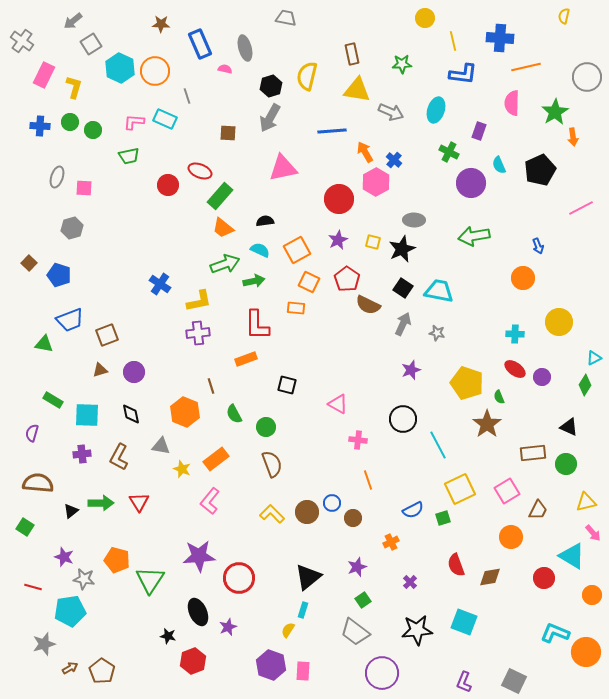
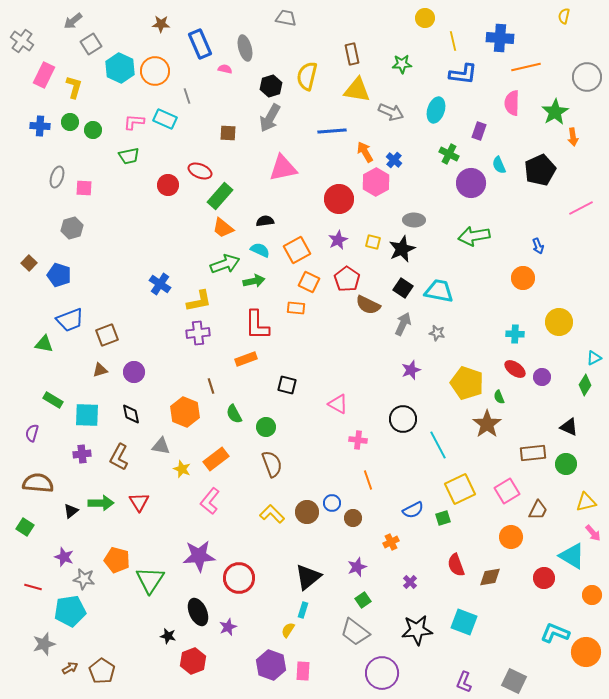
green cross at (449, 152): moved 2 px down
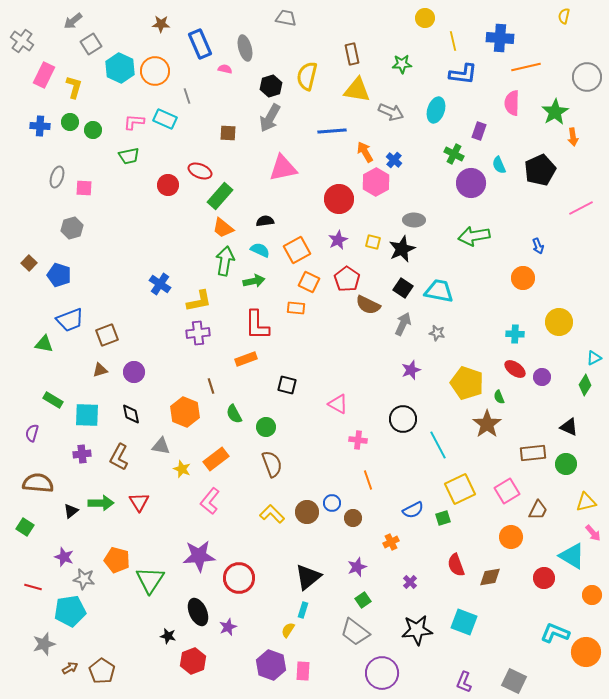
green cross at (449, 154): moved 5 px right
green arrow at (225, 264): moved 3 px up; rotated 60 degrees counterclockwise
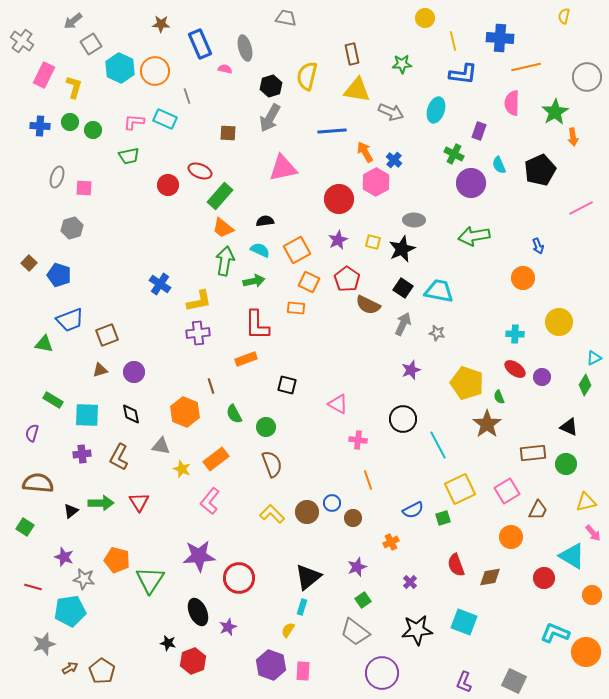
cyan rectangle at (303, 610): moved 1 px left, 3 px up
black star at (168, 636): moved 7 px down
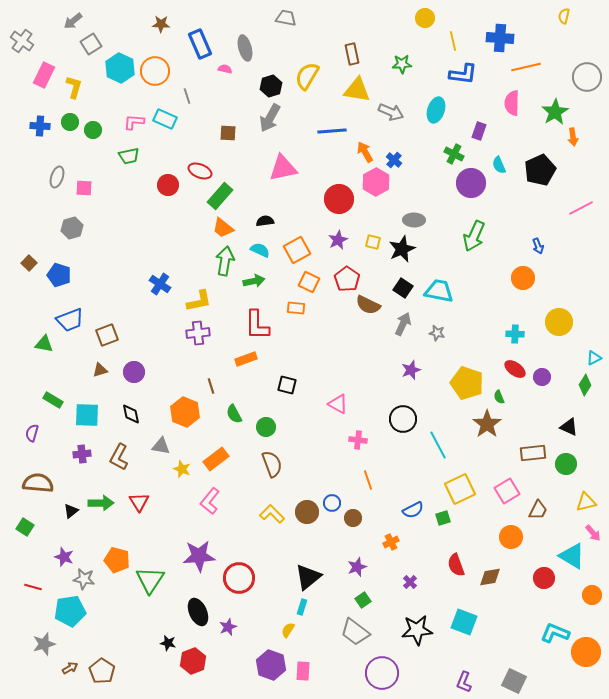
yellow semicircle at (307, 76): rotated 16 degrees clockwise
green arrow at (474, 236): rotated 56 degrees counterclockwise
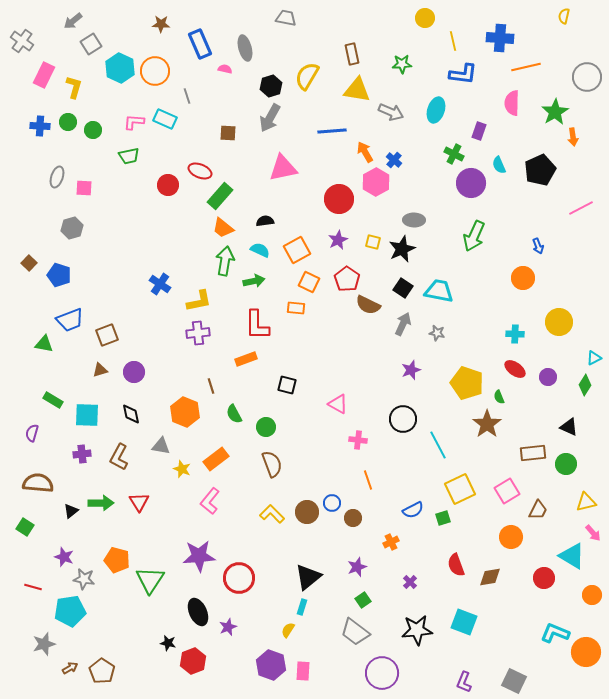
green circle at (70, 122): moved 2 px left
purple circle at (542, 377): moved 6 px right
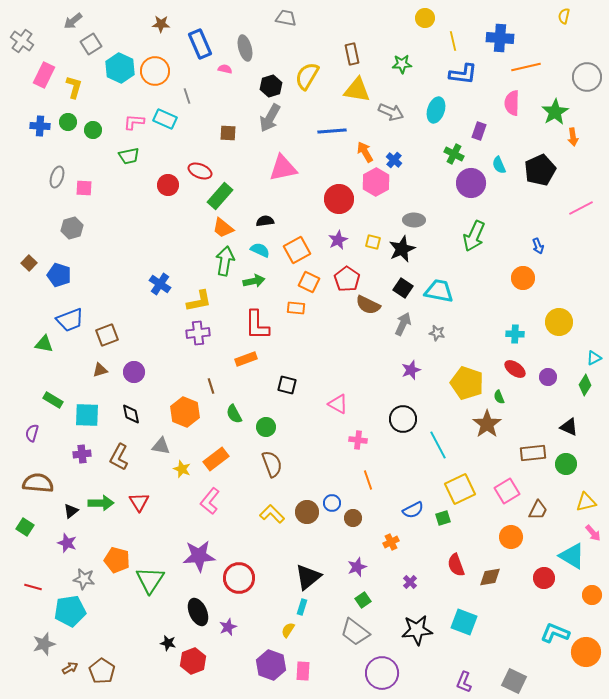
purple star at (64, 557): moved 3 px right, 14 px up
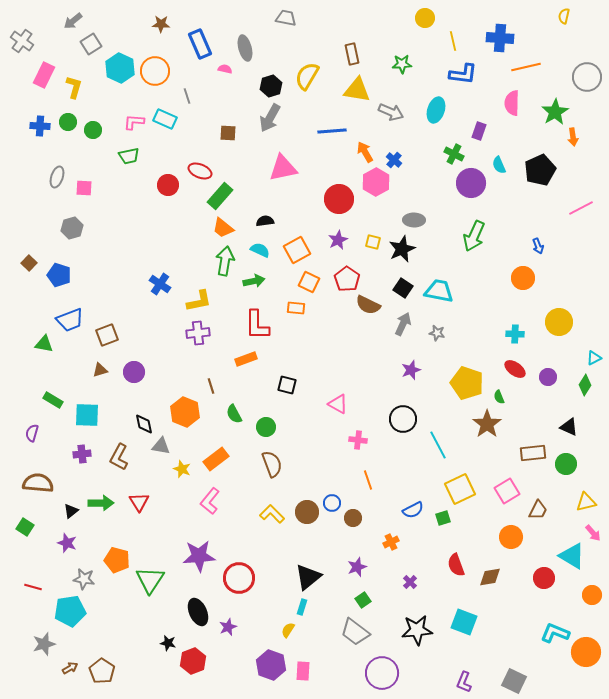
black diamond at (131, 414): moved 13 px right, 10 px down
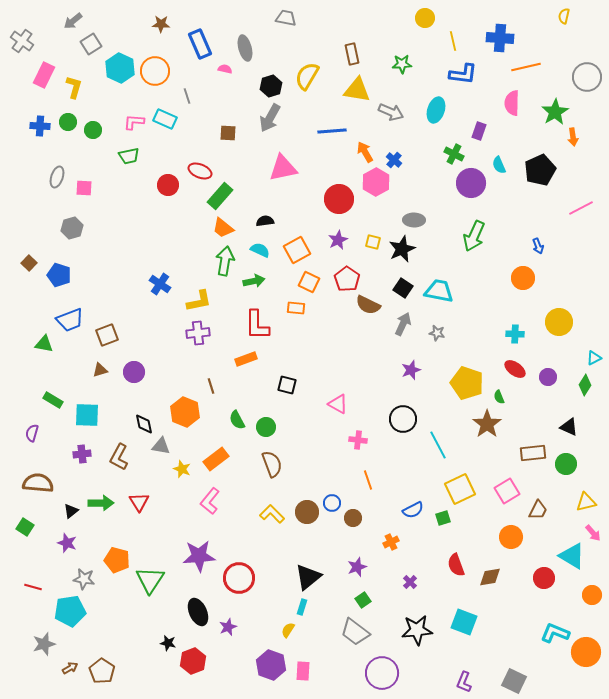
green semicircle at (234, 414): moved 3 px right, 6 px down
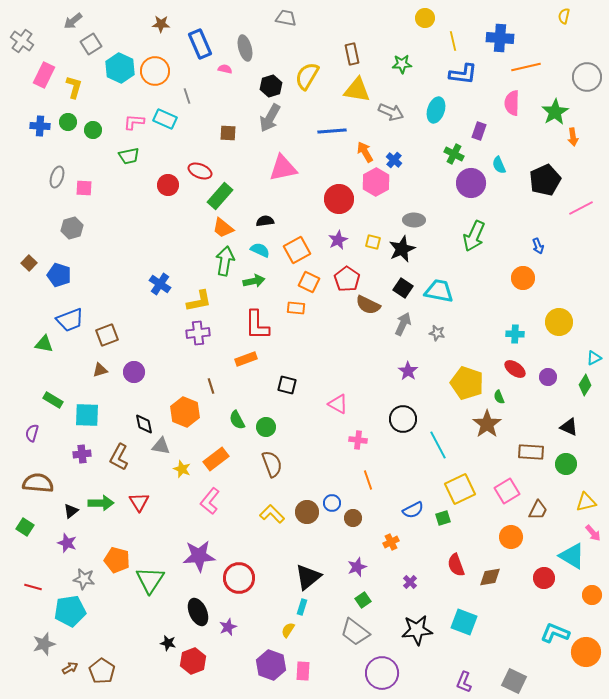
black pentagon at (540, 170): moved 5 px right, 10 px down
purple star at (411, 370): moved 3 px left, 1 px down; rotated 18 degrees counterclockwise
brown rectangle at (533, 453): moved 2 px left, 1 px up; rotated 10 degrees clockwise
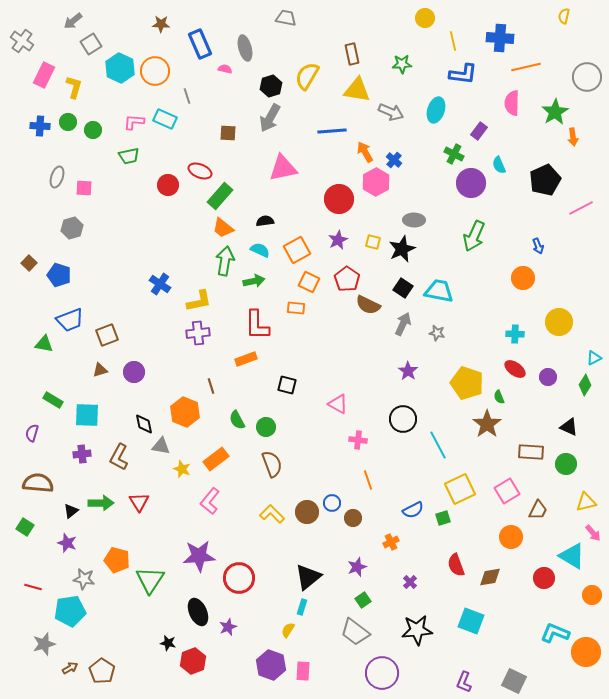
purple rectangle at (479, 131): rotated 18 degrees clockwise
cyan square at (464, 622): moved 7 px right, 1 px up
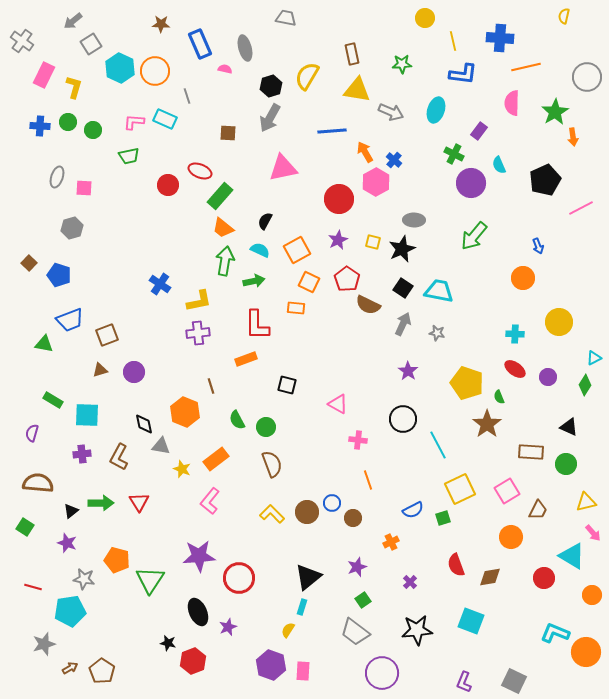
black semicircle at (265, 221): rotated 54 degrees counterclockwise
green arrow at (474, 236): rotated 16 degrees clockwise
